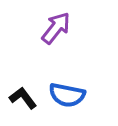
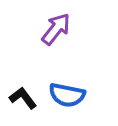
purple arrow: moved 1 px down
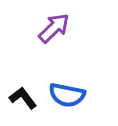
purple arrow: moved 2 px left, 1 px up; rotated 8 degrees clockwise
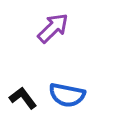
purple arrow: moved 1 px left
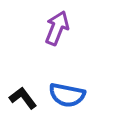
purple arrow: moved 4 px right; rotated 24 degrees counterclockwise
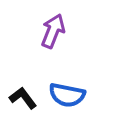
purple arrow: moved 4 px left, 3 px down
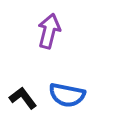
purple arrow: moved 4 px left; rotated 8 degrees counterclockwise
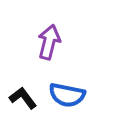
purple arrow: moved 11 px down
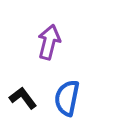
blue semicircle: moved 3 px down; rotated 90 degrees clockwise
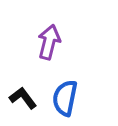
blue semicircle: moved 2 px left
